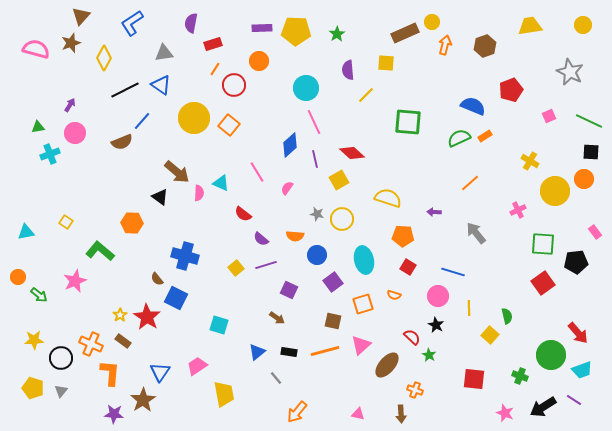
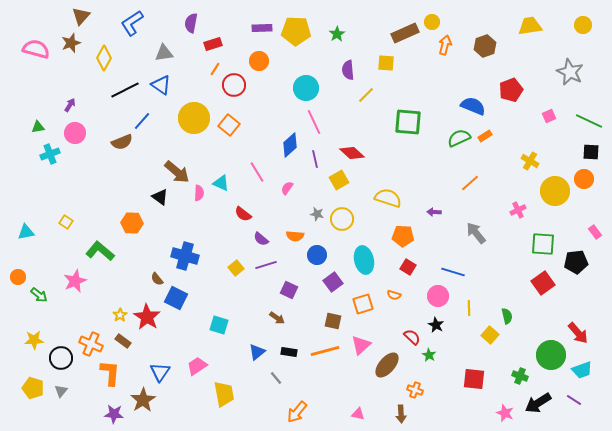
black arrow at (543, 407): moved 5 px left, 4 px up
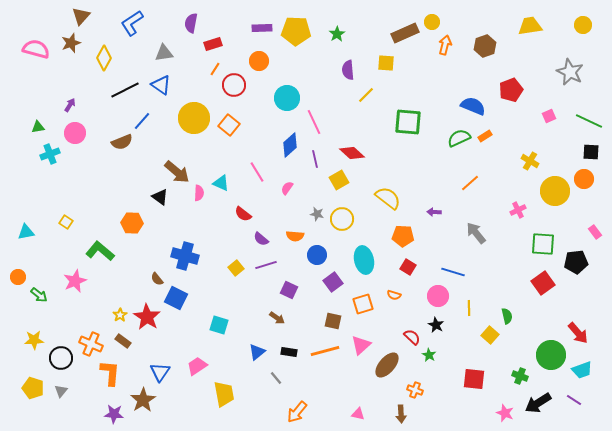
cyan circle at (306, 88): moved 19 px left, 10 px down
yellow semicircle at (388, 198): rotated 20 degrees clockwise
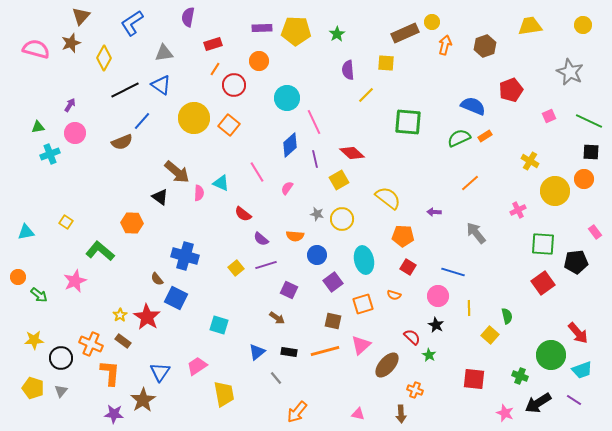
purple semicircle at (191, 23): moved 3 px left, 6 px up
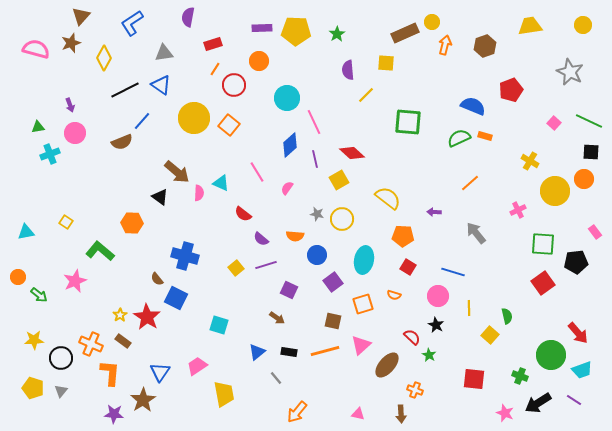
purple arrow at (70, 105): rotated 128 degrees clockwise
pink square at (549, 116): moved 5 px right, 7 px down; rotated 24 degrees counterclockwise
orange rectangle at (485, 136): rotated 48 degrees clockwise
cyan ellipse at (364, 260): rotated 24 degrees clockwise
